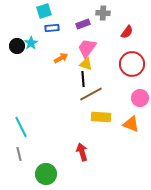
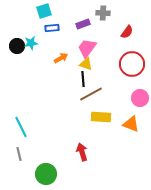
cyan star: rotated 24 degrees clockwise
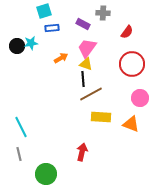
purple rectangle: rotated 48 degrees clockwise
red arrow: rotated 30 degrees clockwise
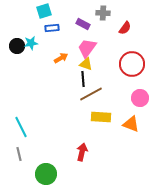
red semicircle: moved 2 px left, 4 px up
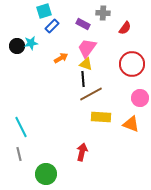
blue rectangle: moved 2 px up; rotated 40 degrees counterclockwise
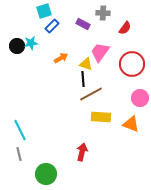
pink trapezoid: moved 13 px right, 4 px down
cyan line: moved 1 px left, 3 px down
